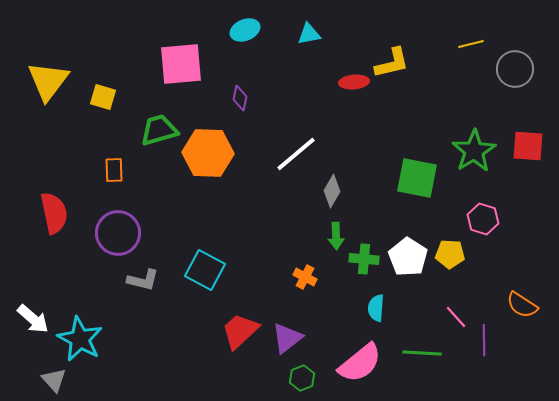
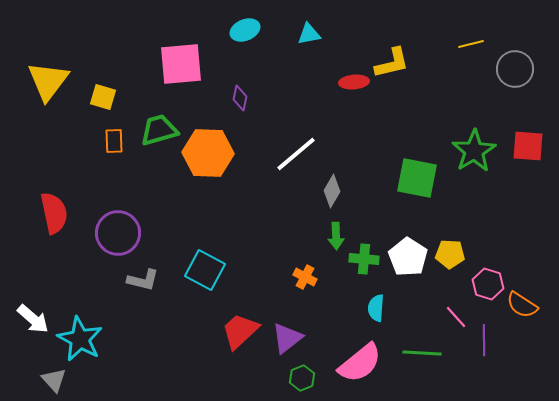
orange rectangle: moved 29 px up
pink hexagon: moved 5 px right, 65 px down
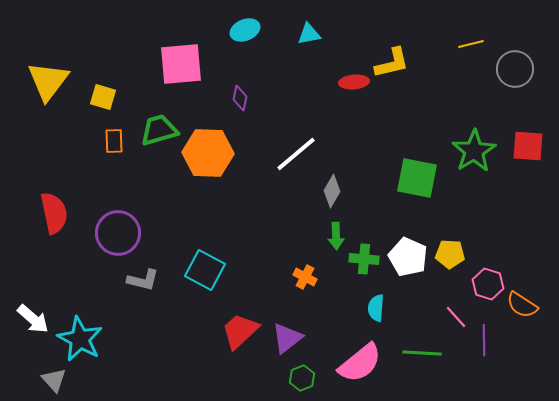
white pentagon: rotated 9 degrees counterclockwise
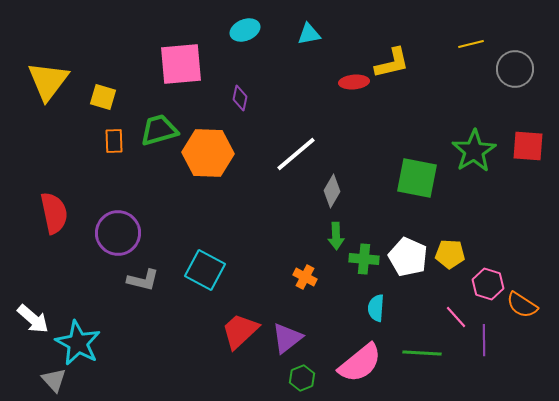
cyan star: moved 2 px left, 4 px down
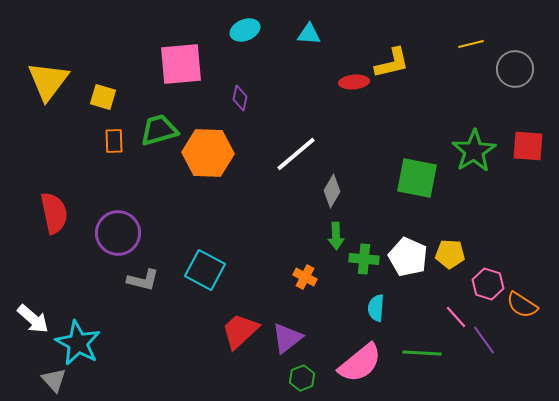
cyan triangle: rotated 15 degrees clockwise
purple line: rotated 36 degrees counterclockwise
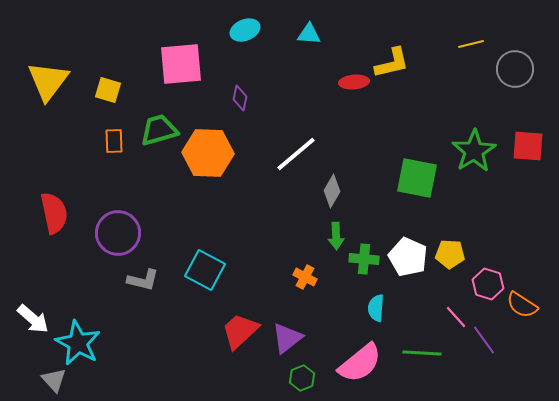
yellow square: moved 5 px right, 7 px up
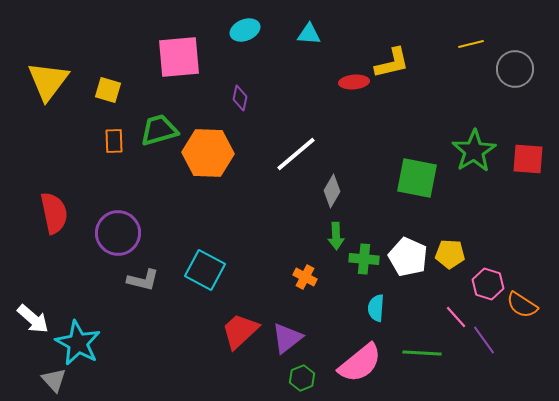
pink square: moved 2 px left, 7 px up
red square: moved 13 px down
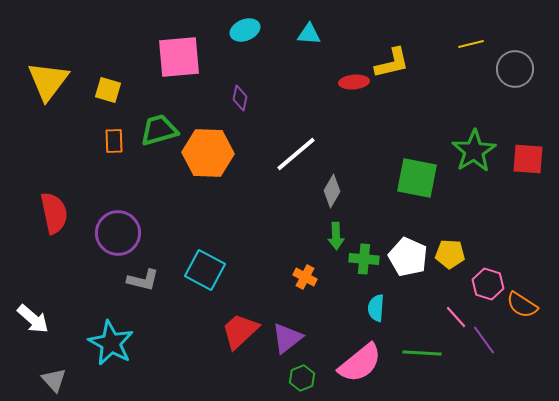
cyan star: moved 33 px right
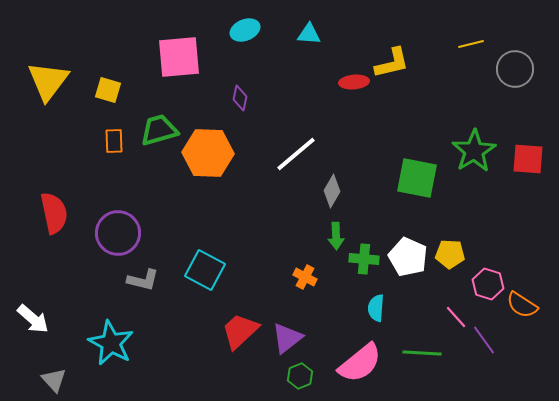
green hexagon: moved 2 px left, 2 px up
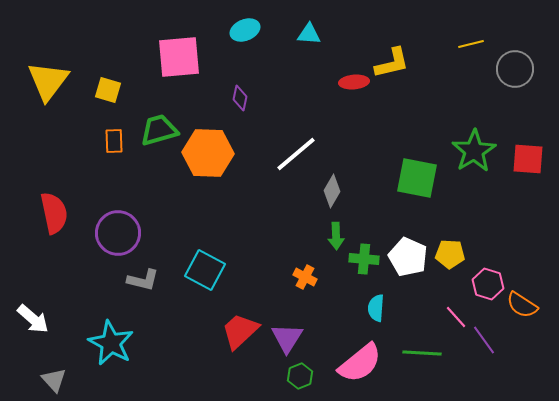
purple triangle: rotated 20 degrees counterclockwise
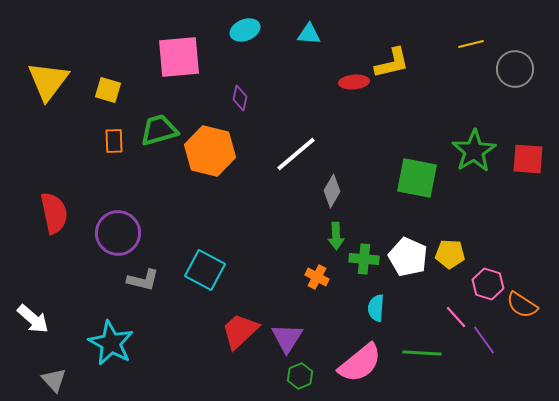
orange hexagon: moved 2 px right, 2 px up; rotated 12 degrees clockwise
orange cross: moved 12 px right
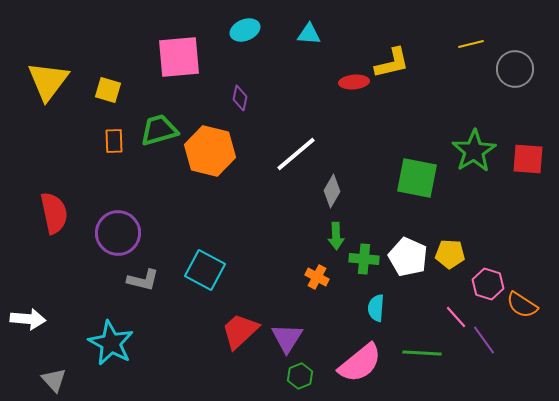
white arrow: moved 5 px left; rotated 36 degrees counterclockwise
